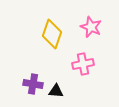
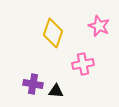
pink star: moved 8 px right, 1 px up
yellow diamond: moved 1 px right, 1 px up
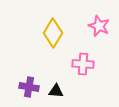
yellow diamond: rotated 12 degrees clockwise
pink cross: rotated 15 degrees clockwise
purple cross: moved 4 px left, 3 px down
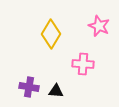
yellow diamond: moved 2 px left, 1 px down
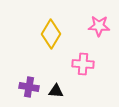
pink star: rotated 20 degrees counterclockwise
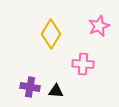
pink star: rotated 25 degrees counterclockwise
purple cross: moved 1 px right
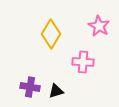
pink star: rotated 20 degrees counterclockwise
pink cross: moved 2 px up
black triangle: rotated 21 degrees counterclockwise
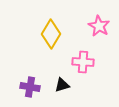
black triangle: moved 6 px right, 6 px up
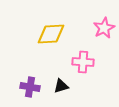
pink star: moved 5 px right, 2 px down; rotated 15 degrees clockwise
yellow diamond: rotated 56 degrees clockwise
black triangle: moved 1 px left, 1 px down
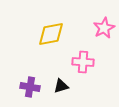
yellow diamond: rotated 8 degrees counterclockwise
